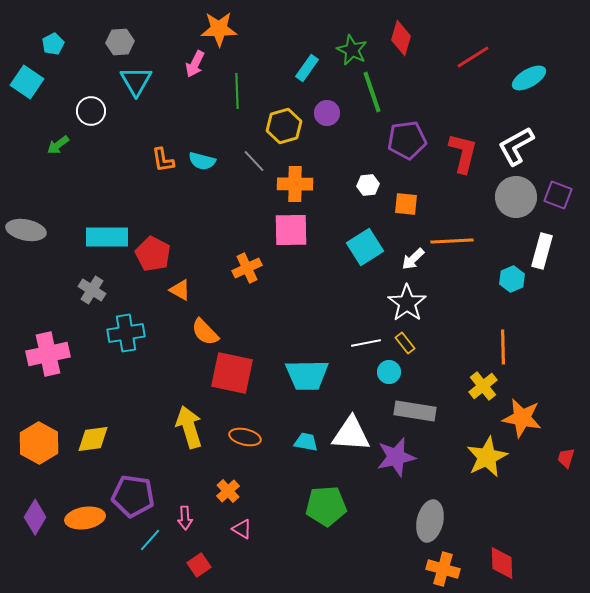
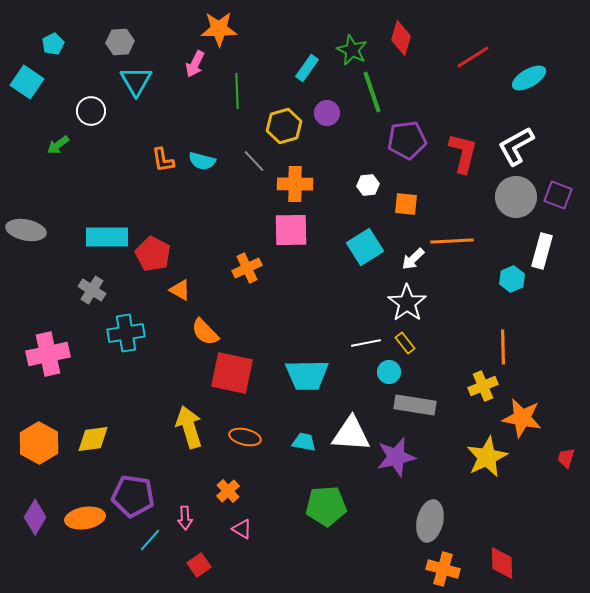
yellow cross at (483, 386): rotated 16 degrees clockwise
gray rectangle at (415, 411): moved 6 px up
cyan trapezoid at (306, 442): moved 2 px left
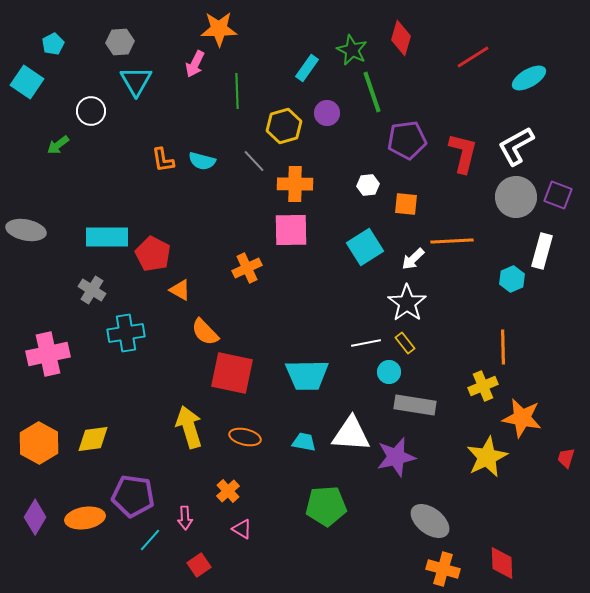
gray ellipse at (430, 521): rotated 66 degrees counterclockwise
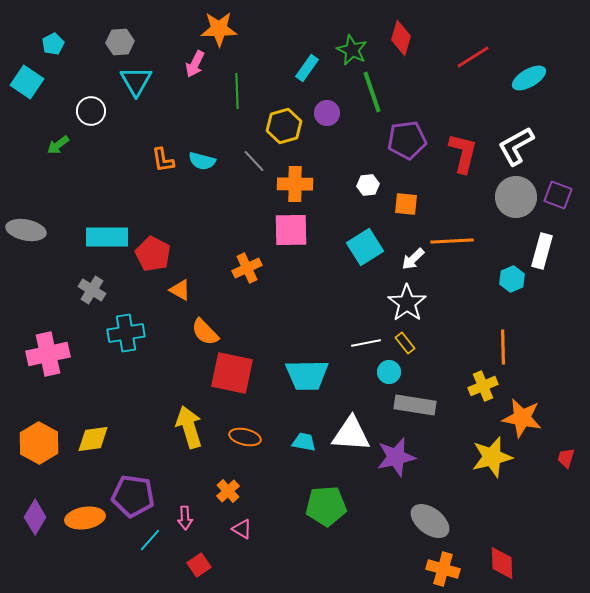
yellow star at (487, 457): moved 5 px right; rotated 12 degrees clockwise
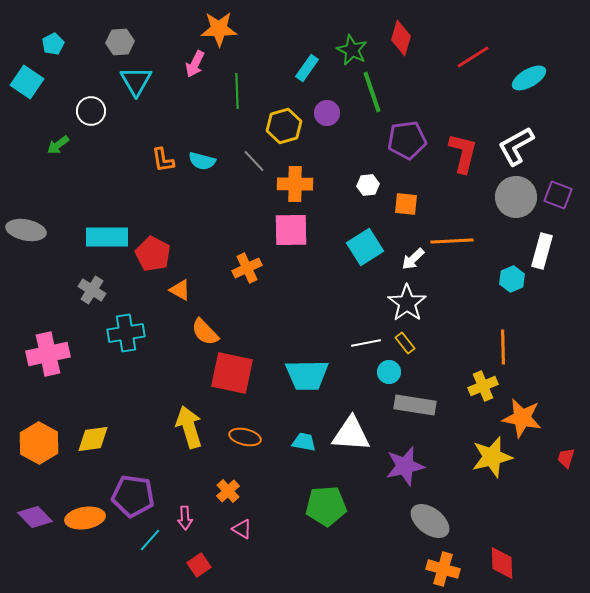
purple star at (396, 457): moved 9 px right, 9 px down
purple diamond at (35, 517): rotated 76 degrees counterclockwise
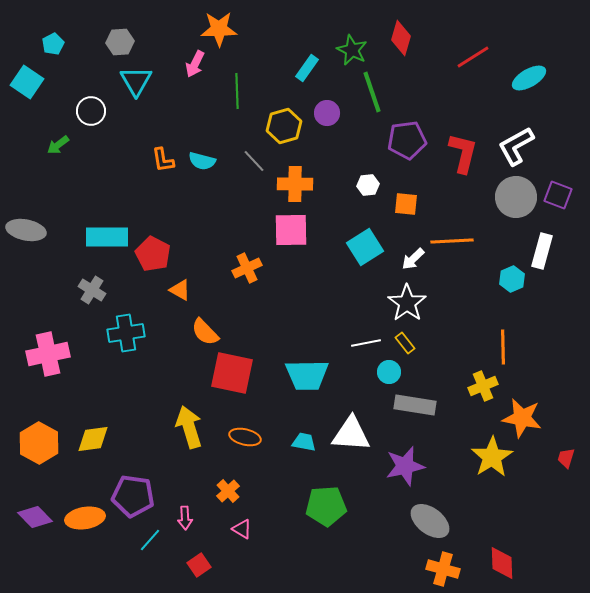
yellow star at (492, 457): rotated 18 degrees counterclockwise
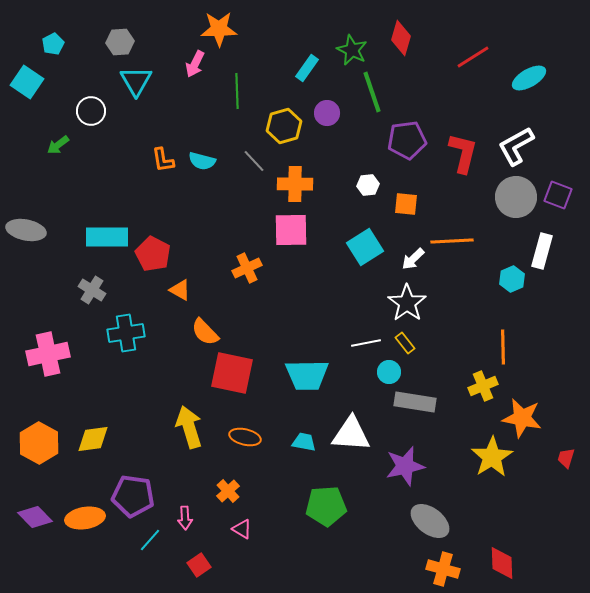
gray rectangle at (415, 405): moved 3 px up
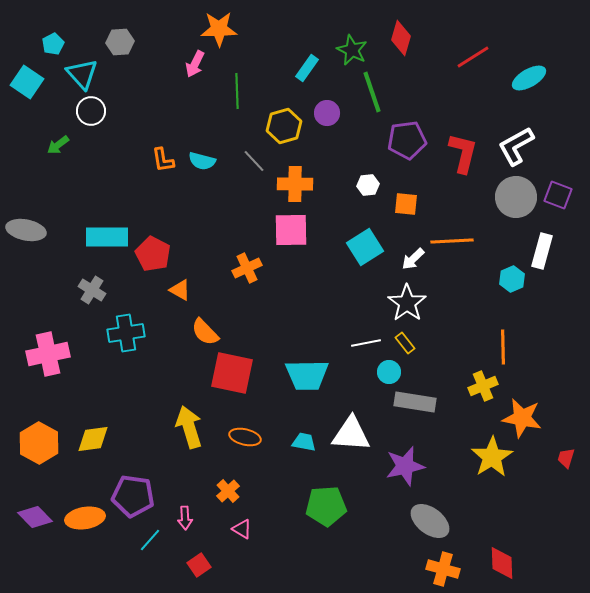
cyan triangle at (136, 81): moved 54 px left, 7 px up; rotated 12 degrees counterclockwise
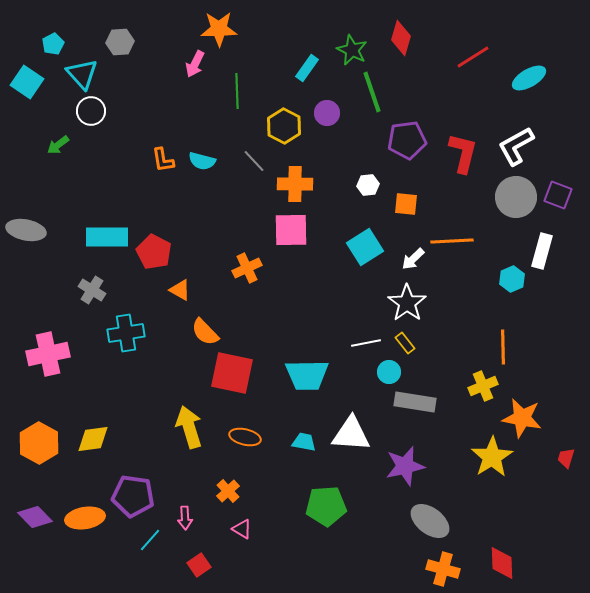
yellow hexagon at (284, 126): rotated 16 degrees counterclockwise
red pentagon at (153, 254): moved 1 px right, 2 px up
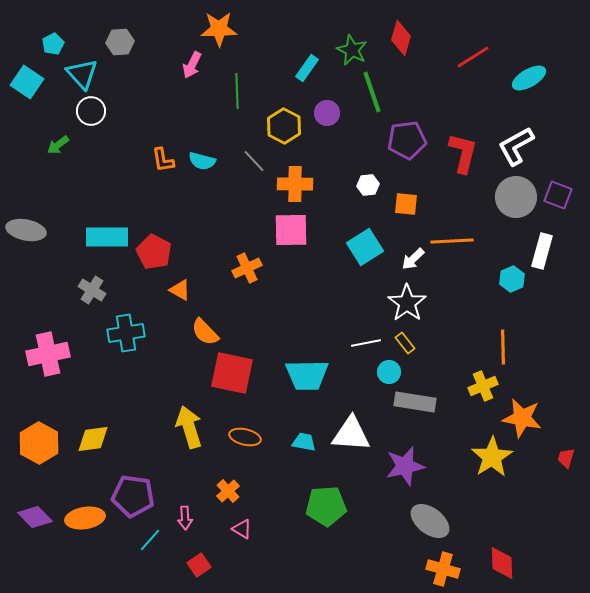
pink arrow at (195, 64): moved 3 px left, 1 px down
